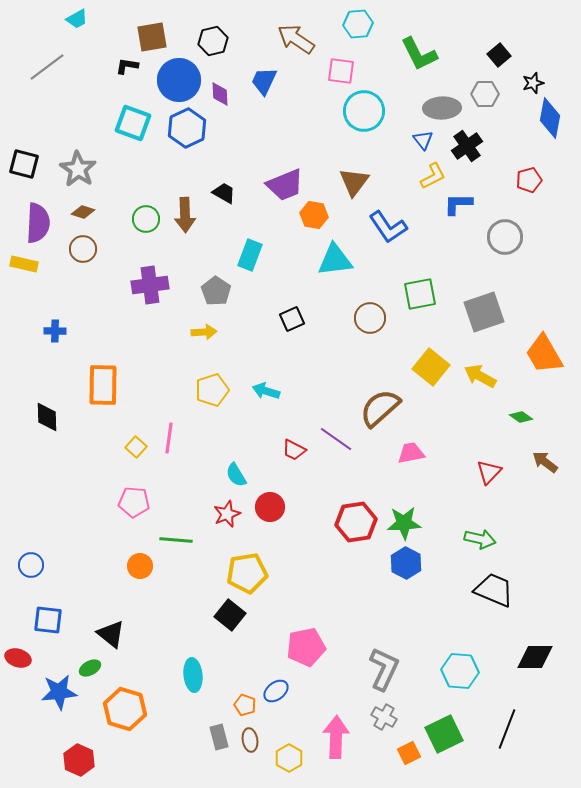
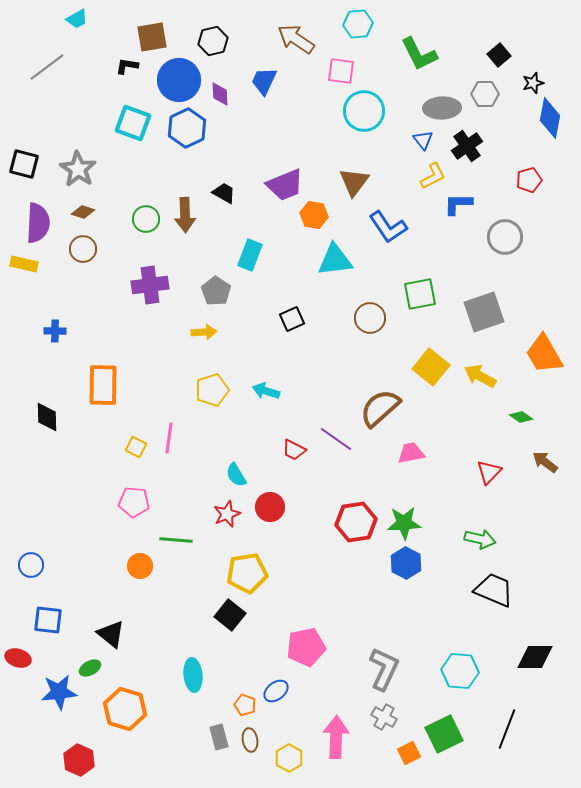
yellow square at (136, 447): rotated 15 degrees counterclockwise
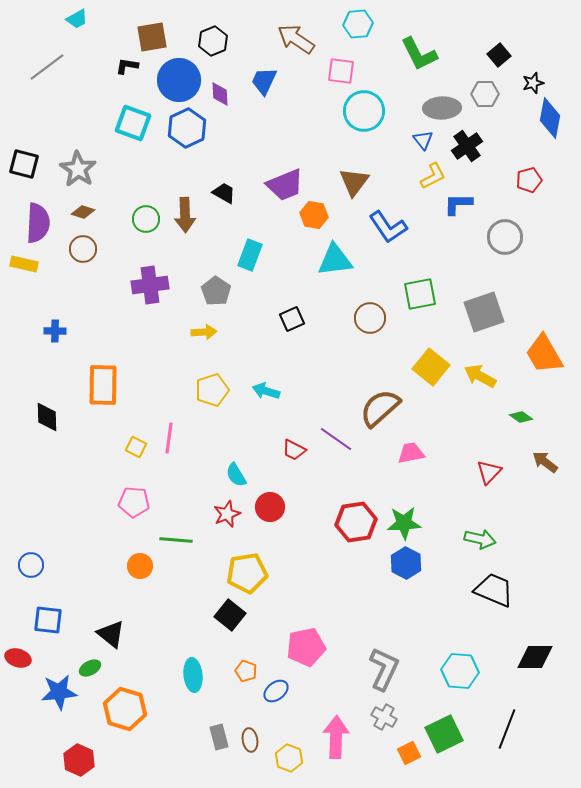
black hexagon at (213, 41): rotated 8 degrees counterclockwise
orange pentagon at (245, 705): moved 1 px right, 34 px up
yellow hexagon at (289, 758): rotated 8 degrees counterclockwise
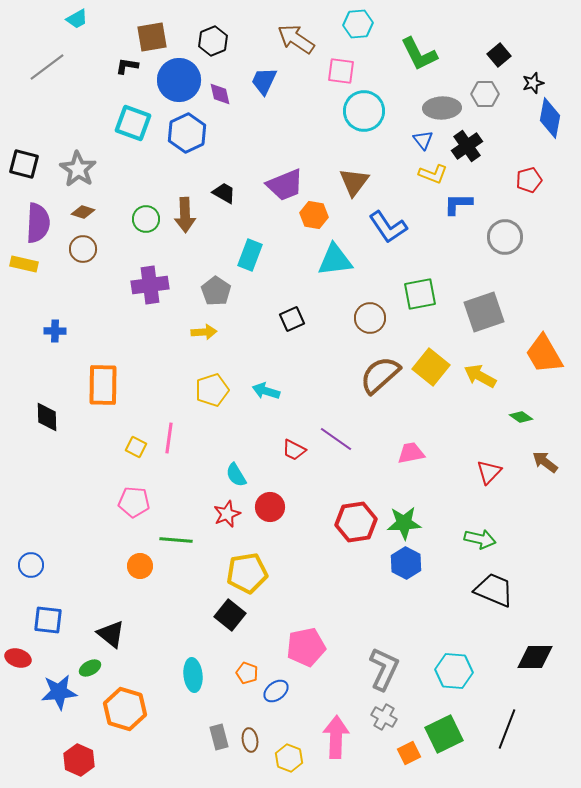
purple diamond at (220, 94): rotated 10 degrees counterclockwise
blue hexagon at (187, 128): moved 5 px down
yellow L-shape at (433, 176): moved 2 px up; rotated 48 degrees clockwise
brown semicircle at (380, 408): moved 33 px up
orange pentagon at (246, 671): moved 1 px right, 2 px down
cyan hexagon at (460, 671): moved 6 px left
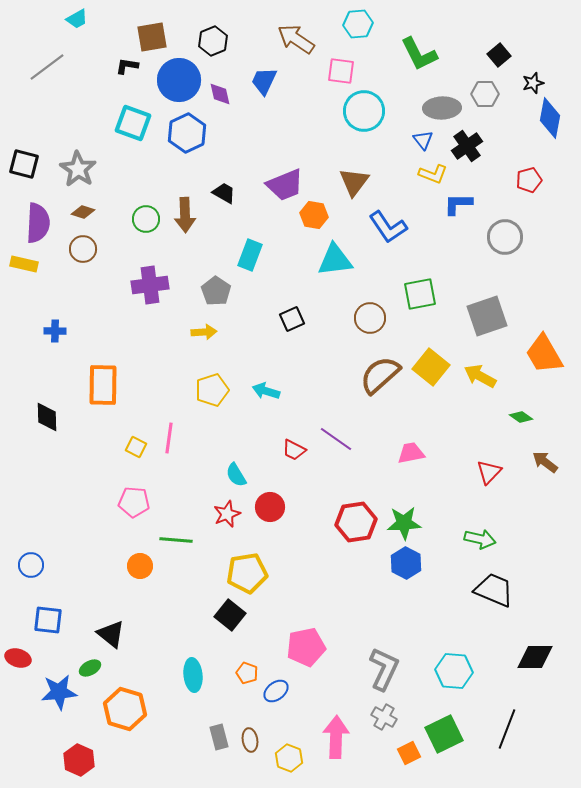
gray square at (484, 312): moved 3 px right, 4 px down
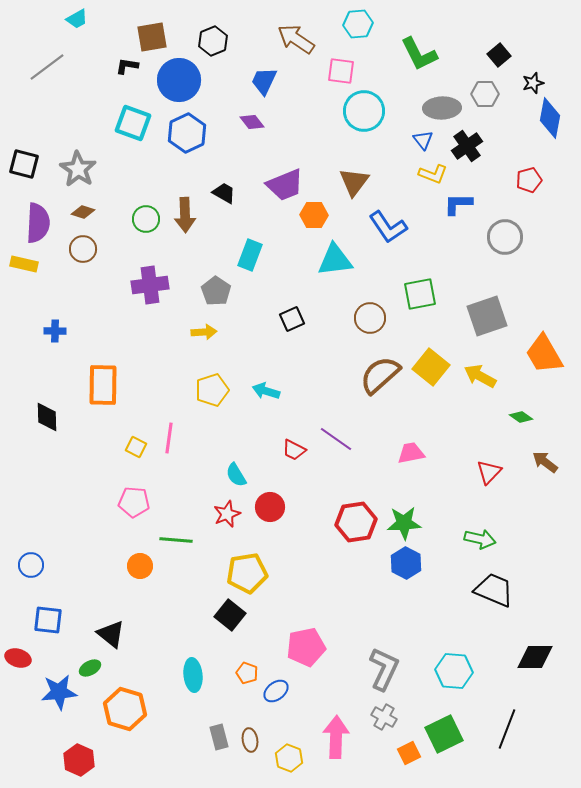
purple diamond at (220, 94): moved 32 px right, 28 px down; rotated 25 degrees counterclockwise
orange hexagon at (314, 215): rotated 8 degrees counterclockwise
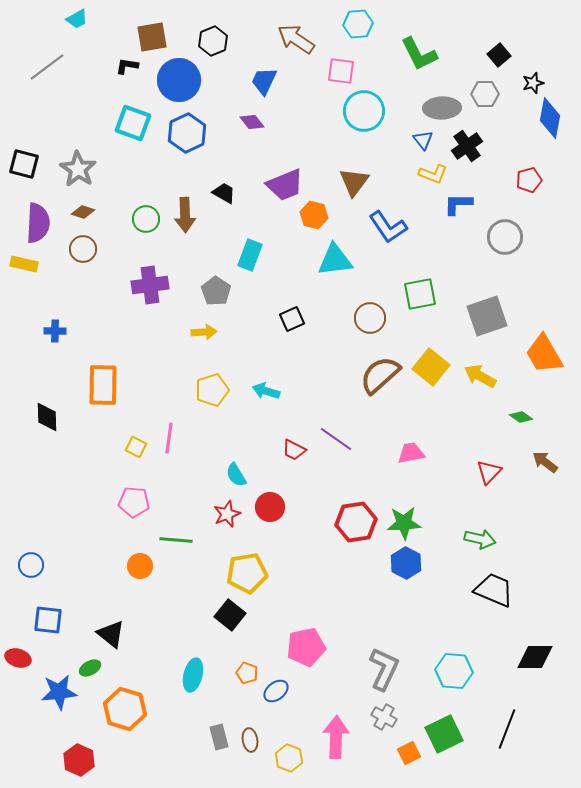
orange hexagon at (314, 215): rotated 12 degrees clockwise
cyan ellipse at (193, 675): rotated 20 degrees clockwise
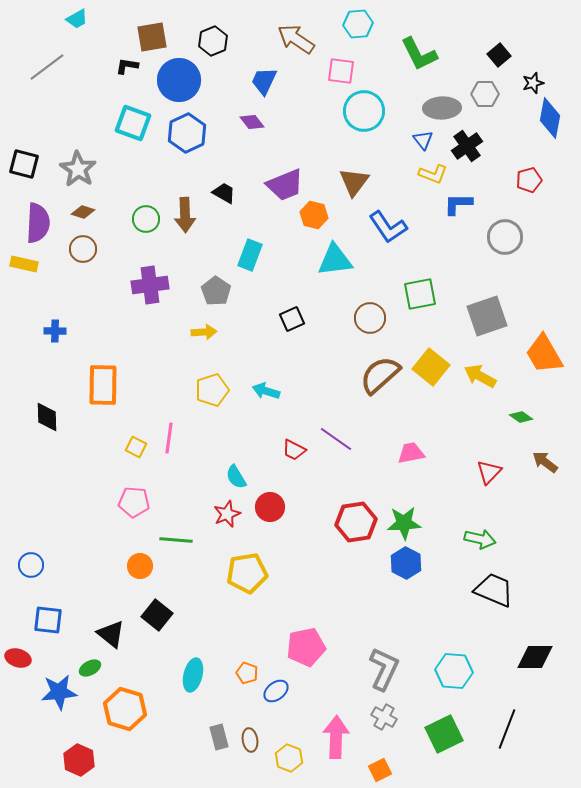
cyan semicircle at (236, 475): moved 2 px down
black square at (230, 615): moved 73 px left
orange square at (409, 753): moved 29 px left, 17 px down
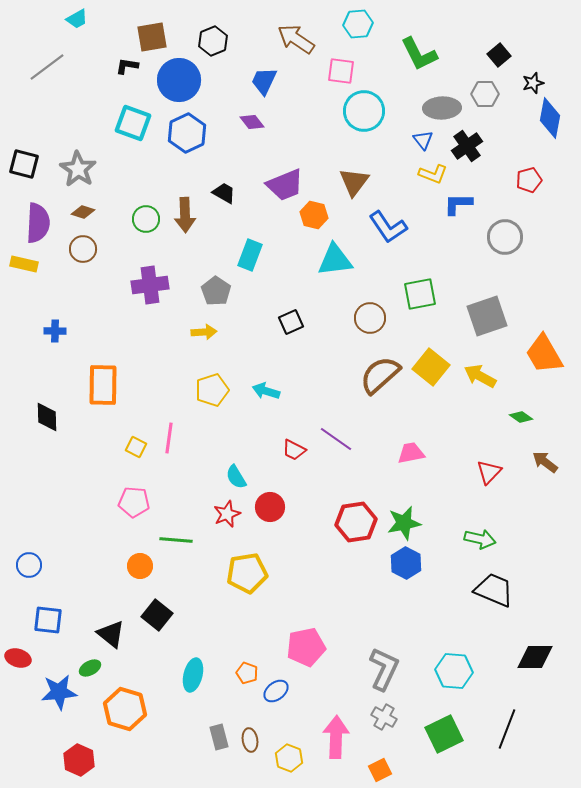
black square at (292, 319): moved 1 px left, 3 px down
green star at (404, 523): rotated 8 degrees counterclockwise
blue circle at (31, 565): moved 2 px left
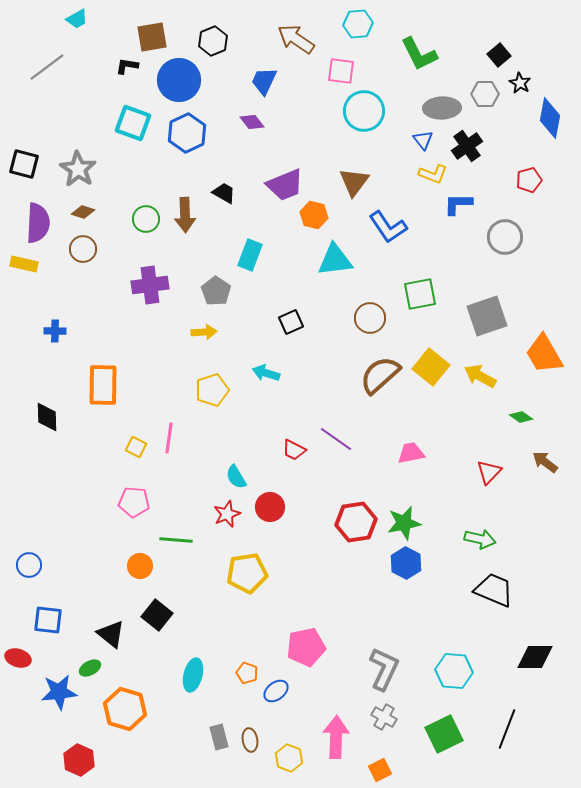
black star at (533, 83): moved 13 px left; rotated 25 degrees counterclockwise
cyan arrow at (266, 391): moved 18 px up
